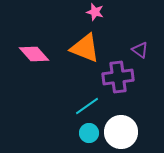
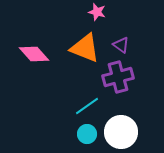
pink star: moved 2 px right
purple triangle: moved 19 px left, 5 px up
purple cross: rotated 8 degrees counterclockwise
cyan circle: moved 2 px left, 1 px down
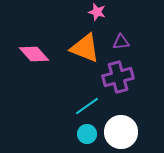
purple triangle: moved 3 px up; rotated 42 degrees counterclockwise
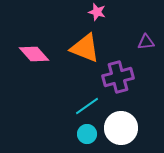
purple triangle: moved 25 px right
white circle: moved 4 px up
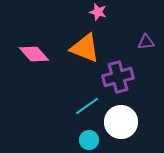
pink star: moved 1 px right
white circle: moved 6 px up
cyan circle: moved 2 px right, 6 px down
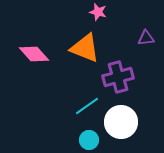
purple triangle: moved 4 px up
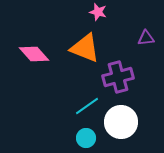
cyan circle: moved 3 px left, 2 px up
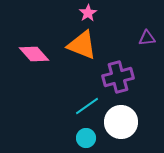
pink star: moved 10 px left, 1 px down; rotated 24 degrees clockwise
purple triangle: moved 1 px right
orange triangle: moved 3 px left, 3 px up
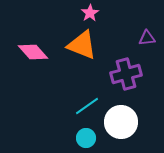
pink star: moved 2 px right
pink diamond: moved 1 px left, 2 px up
purple cross: moved 8 px right, 3 px up
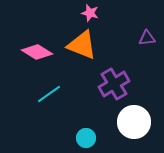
pink star: rotated 24 degrees counterclockwise
pink diamond: moved 4 px right; rotated 16 degrees counterclockwise
purple cross: moved 12 px left, 10 px down; rotated 16 degrees counterclockwise
cyan line: moved 38 px left, 12 px up
white circle: moved 13 px right
